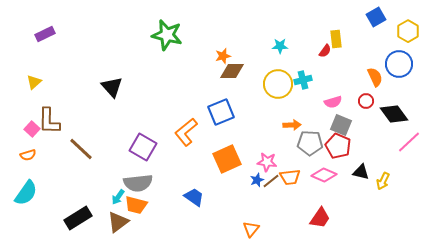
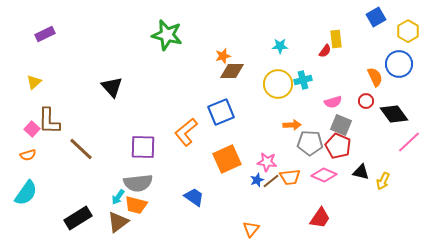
purple square at (143, 147): rotated 28 degrees counterclockwise
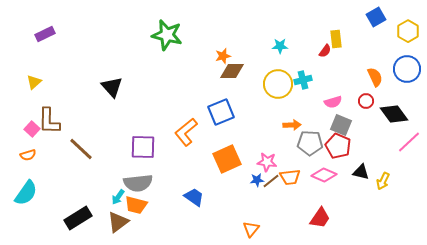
blue circle at (399, 64): moved 8 px right, 5 px down
blue star at (257, 180): rotated 16 degrees clockwise
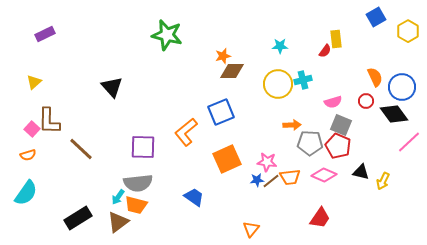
blue circle at (407, 69): moved 5 px left, 18 px down
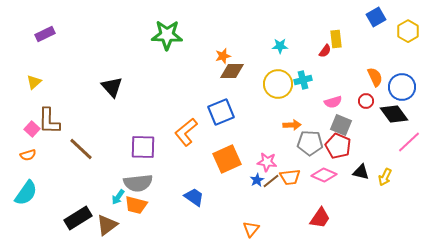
green star at (167, 35): rotated 12 degrees counterclockwise
blue star at (257, 180): rotated 24 degrees counterclockwise
yellow arrow at (383, 181): moved 2 px right, 4 px up
brown triangle at (118, 222): moved 11 px left, 3 px down
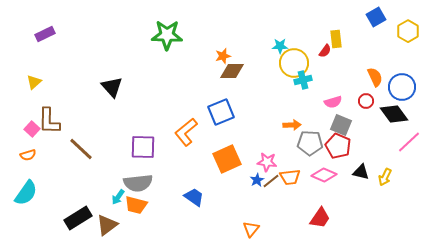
yellow circle at (278, 84): moved 16 px right, 21 px up
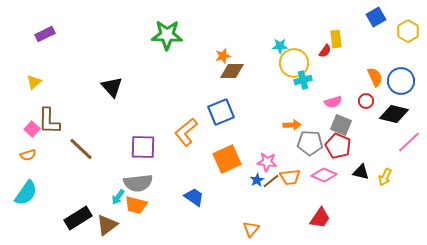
blue circle at (402, 87): moved 1 px left, 6 px up
black diamond at (394, 114): rotated 40 degrees counterclockwise
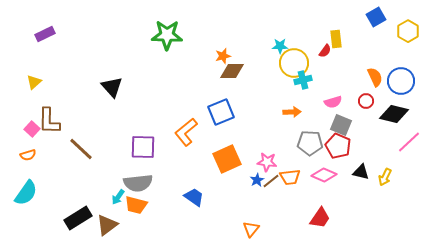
orange arrow at (292, 125): moved 13 px up
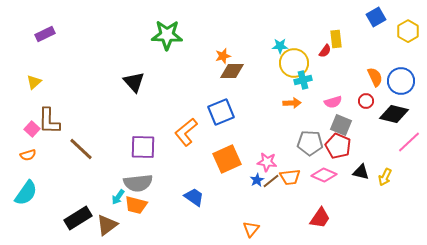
black triangle at (112, 87): moved 22 px right, 5 px up
orange arrow at (292, 112): moved 9 px up
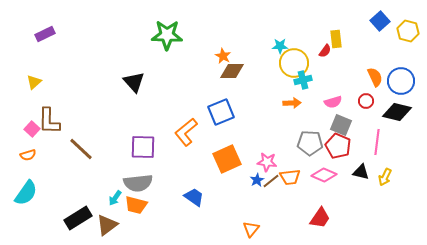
blue square at (376, 17): moved 4 px right, 4 px down; rotated 12 degrees counterclockwise
yellow hexagon at (408, 31): rotated 15 degrees counterclockwise
orange star at (223, 56): rotated 28 degrees counterclockwise
black diamond at (394, 114): moved 3 px right, 2 px up
pink line at (409, 142): moved 32 px left; rotated 40 degrees counterclockwise
cyan arrow at (118, 197): moved 3 px left, 1 px down
